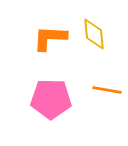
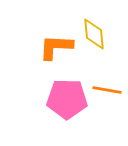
orange L-shape: moved 6 px right, 9 px down
pink pentagon: moved 16 px right
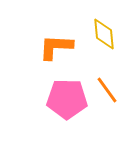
yellow diamond: moved 10 px right
orange line: rotated 44 degrees clockwise
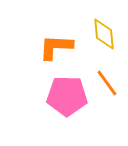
orange line: moved 7 px up
pink pentagon: moved 3 px up
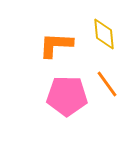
orange L-shape: moved 2 px up
orange line: moved 1 px down
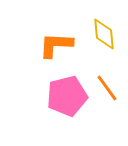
orange line: moved 4 px down
pink pentagon: rotated 15 degrees counterclockwise
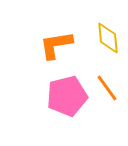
yellow diamond: moved 4 px right, 4 px down
orange L-shape: rotated 12 degrees counterclockwise
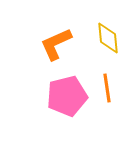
orange L-shape: moved 1 px up; rotated 15 degrees counterclockwise
orange line: rotated 28 degrees clockwise
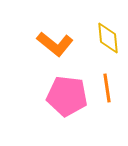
orange L-shape: moved 1 px left; rotated 117 degrees counterclockwise
pink pentagon: rotated 21 degrees clockwise
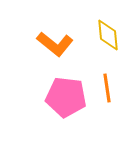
yellow diamond: moved 3 px up
pink pentagon: moved 1 px left, 1 px down
